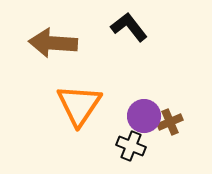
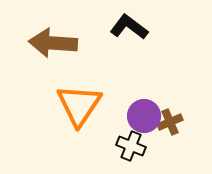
black L-shape: rotated 15 degrees counterclockwise
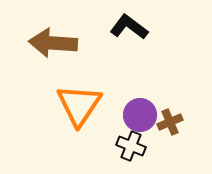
purple circle: moved 4 px left, 1 px up
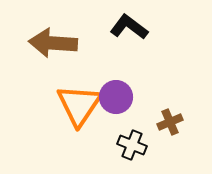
purple circle: moved 24 px left, 18 px up
black cross: moved 1 px right, 1 px up
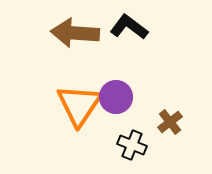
brown arrow: moved 22 px right, 10 px up
brown cross: rotated 15 degrees counterclockwise
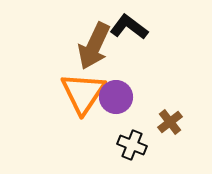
brown arrow: moved 19 px right, 13 px down; rotated 69 degrees counterclockwise
orange triangle: moved 4 px right, 12 px up
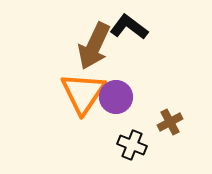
brown cross: rotated 10 degrees clockwise
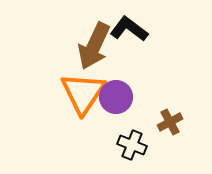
black L-shape: moved 2 px down
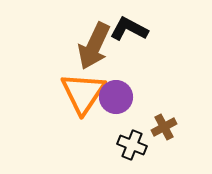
black L-shape: rotated 9 degrees counterclockwise
brown cross: moved 6 px left, 5 px down
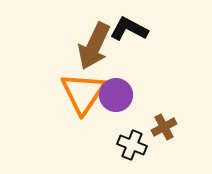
purple circle: moved 2 px up
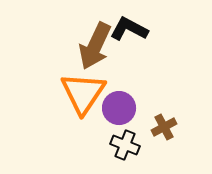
brown arrow: moved 1 px right
purple circle: moved 3 px right, 13 px down
black cross: moved 7 px left
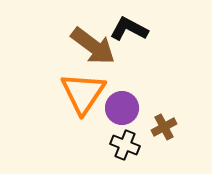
brown arrow: moved 2 px left; rotated 78 degrees counterclockwise
purple circle: moved 3 px right
